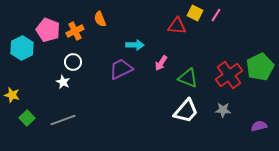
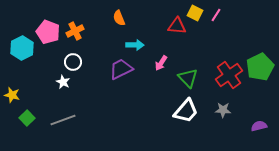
orange semicircle: moved 19 px right, 1 px up
pink pentagon: moved 2 px down
green triangle: rotated 25 degrees clockwise
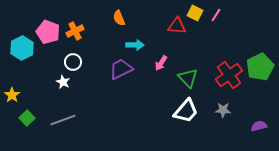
yellow star: rotated 21 degrees clockwise
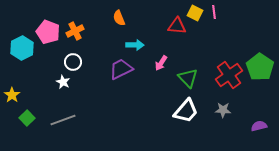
pink line: moved 2 px left, 3 px up; rotated 40 degrees counterclockwise
green pentagon: rotated 12 degrees counterclockwise
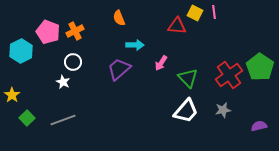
cyan hexagon: moved 1 px left, 3 px down
purple trapezoid: moved 2 px left; rotated 15 degrees counterclockwise
gray star: rotated 14 degrees counterclockwise
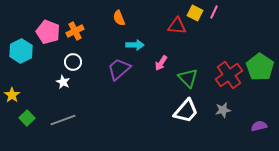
pink line: rotated 32 degrees clockwise
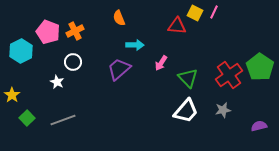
white star: moved 6 px left
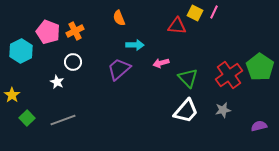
pink arrow: rotated 42 degrees clockwise
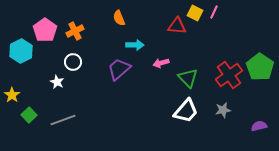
pink pentagon: moved 3 px left, 2 px up; rotated 15 degrees clockwise
green square: moved 2 px right, 3 px up
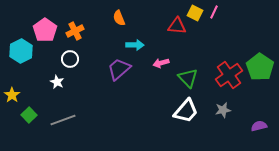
white circle: moved 3 px left, 3 px up
